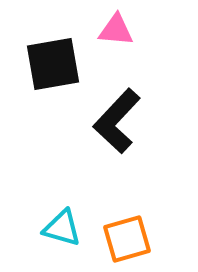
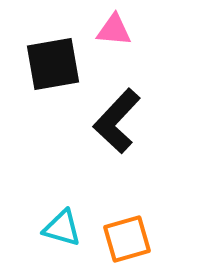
pink triangle: moved 2 px left
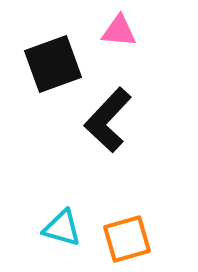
pink triangle: moved 5 px right, 1 px down
black square: rotated 10 degrees counterclockwise
black L-shape: moved 9 px left, 1 px up
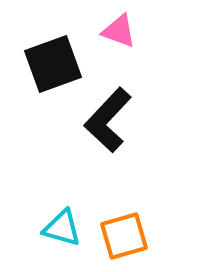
pink triangle: rotated 15 degrees clockwise
orange square: moved 3 px left, 3 px up
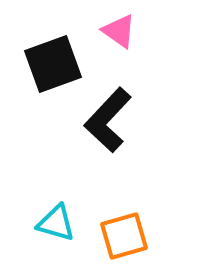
pink triangle: rotated 15 degrees clockwise
cyan triangle: moved 6 px left, 5 px up
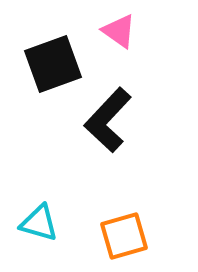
cyan triangle: moved 17 px left
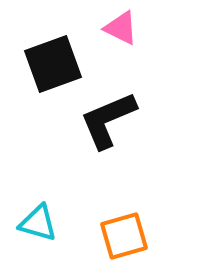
pink triangle: moved 2 px right, 3 px up; rotated 9 degrees counterclockwise
black L-shape: rotated 24 degrees clockwise
cyan triangle: moved 1 px left
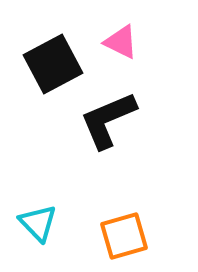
pink triangle: moved 14 px down
black square: rotated 8 degrees counterclockwise
cyan triangle: rotated 30 degrees clockwise
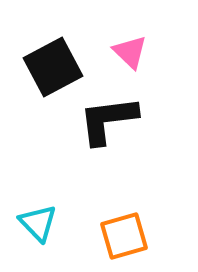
pink triangle: moved 9 px right, 10 px down; rotated 18 degrees clockwise
black square: moved 3 px down
black L-shape: rotated 16 degrees clockwise
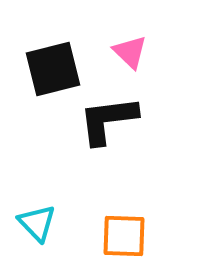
black square: moved 2 px down; rotated 14 degrees clockwise
cyan triangle: moved 1 px left
orange square: rotated 18 degrees clockwise
